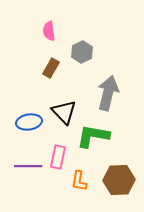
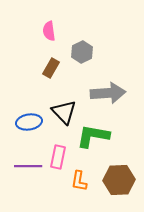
gray arrow: rotated 72 degrees clockwise
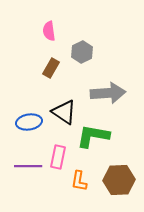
black triangle: rotated 12 degrees counterclockwise
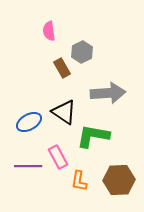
brown rectangle: moved 11 px right; rotated 60 degrees counterclockwise
blue ellipse: rotated 20 degrees counterclockwise
pink rectangle: rotated 40 degrees counterclockwise
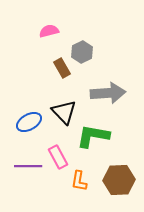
pink semicircle: rotated 84 degrees clockwise
black triangle: rotated 12 degrees clockwise
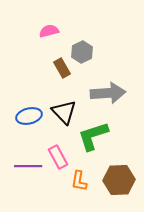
blue ellipse: moved 6 px up; rotated 15 degrees clockwise
green L-shape: rotated 28 degrees counterclockwise
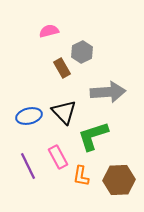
gray arrow: moved 1 px up
purple line: rotated 64 degrees clockwise
orange L-shape: moved 2 px right, 5 px up
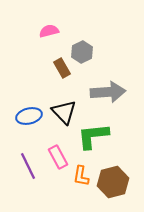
green L-shape: rotated 12 degrees clockwise
brown hexagon: moved 6 px left, 2 px down; rotated 12 degrees counterclockwise
